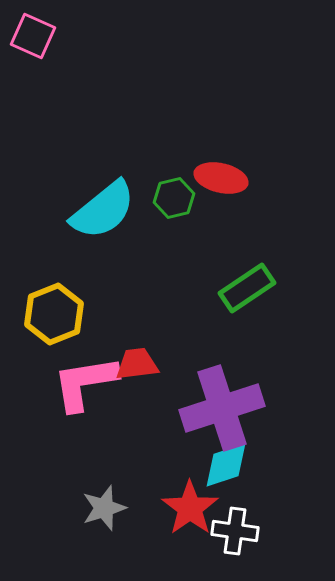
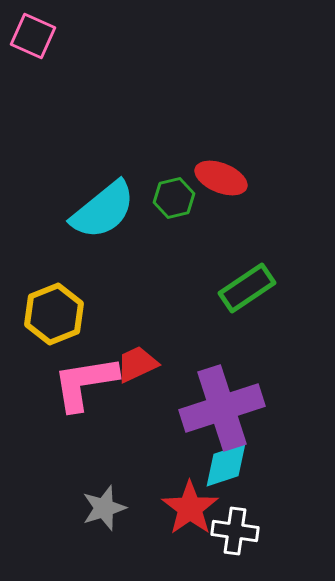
red ellipse: rotated 9 degrees clockwise
red trapezoid: rotated 18 degrees counterclockwise
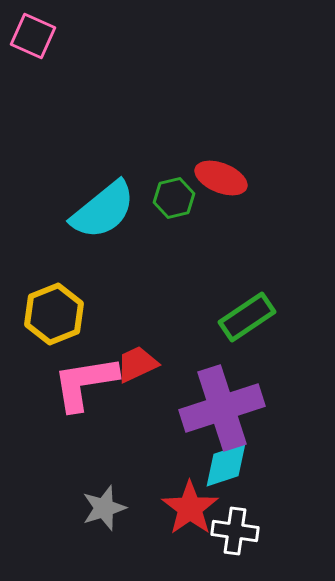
green rectangle: moved 29 px down
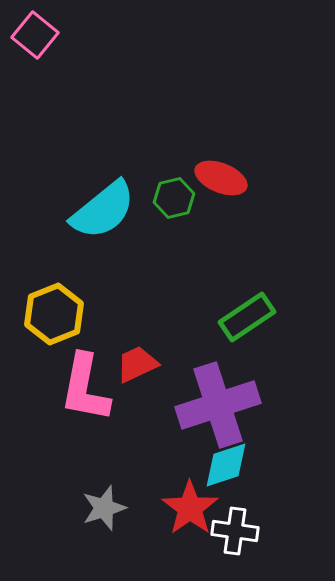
pink square: moved 2 px right, 1 px up; rotated 15 degrees clockwise
pink L-shape: moved 5 px down; rotated 70 degrees counterclockwise
purple cross: moved 4 px left, 3 px up
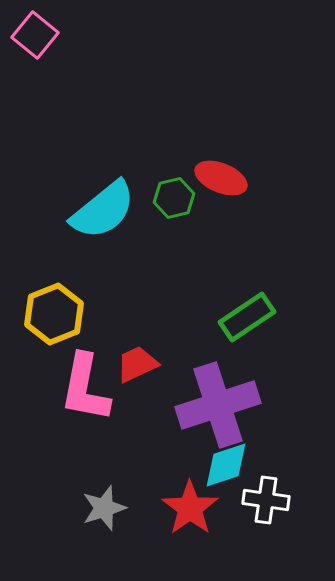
white cross: moved 31 px right, 31 px up
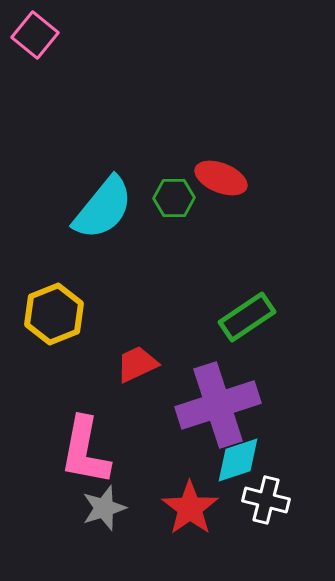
green hexagon: rotated 12 degrees clockwise
cyan semicircle: moved 2 px up; rotated 12 degrees counterclockwise
pink L-shape: moved 63 px down
cyan diamond: moved 12 px right, 5 px up
white cross: rotated 6 degrees clockwise
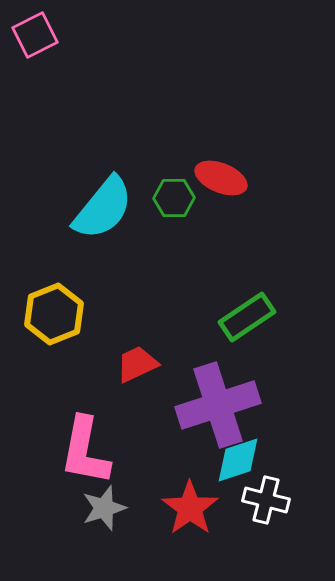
pink square: rotated 24 degrees clockwise
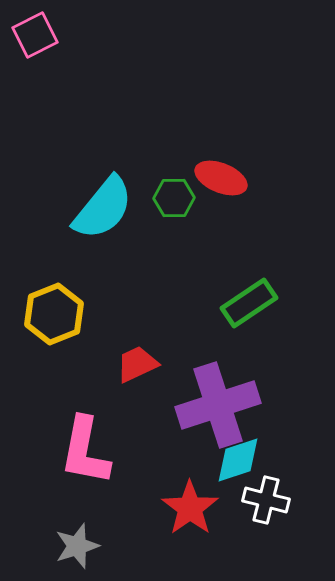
green rectangle: moved 2 px right, 14 px up
gray star: moved 27 px left, 38 px down
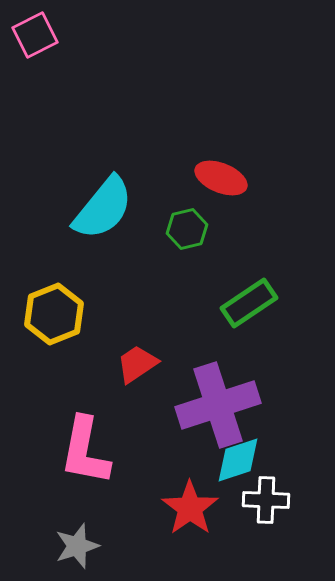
green hexagon: moved 13 px right, 31 px down; rotated 12 degrees counterclockwise
red trapezoid: rotated 9 degrees counterclockwise
white cross: rotated 12 degrees counterclockwise
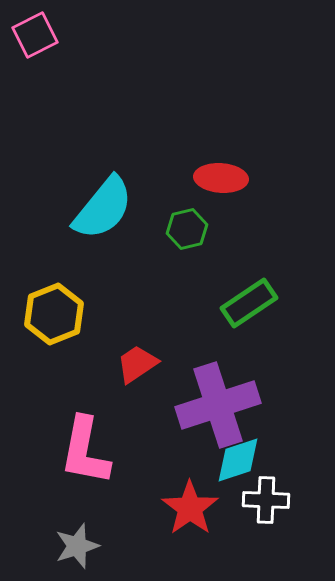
red ellipse: rotated 18 degrees counterclockwise
